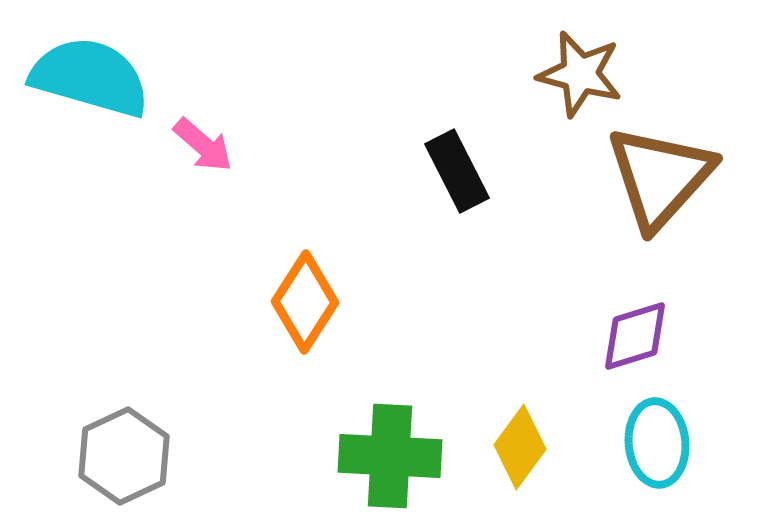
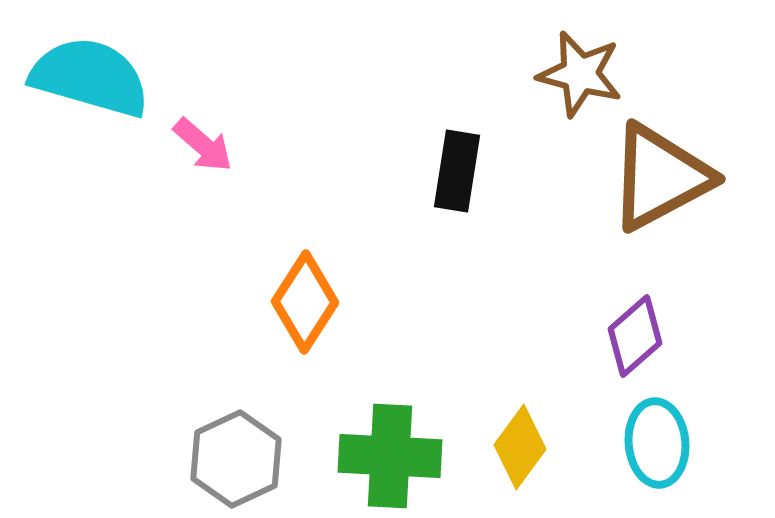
black rectangle: rotated 36 degrees clockwise
brown triangle: rotated 20 degrees clockwise
purple diamond: rotated 24 degrees counterclockwise
gray hexagon: moved 112 px right, 3 px down
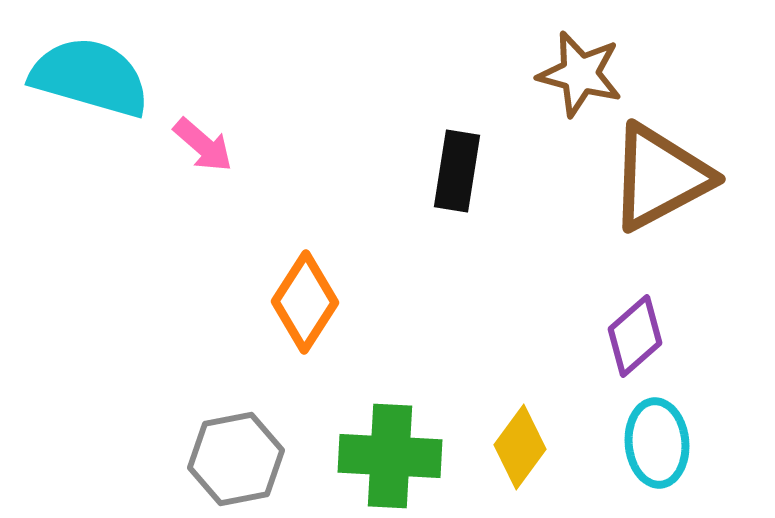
gray hexagon: rotated 14 degrees clockwise
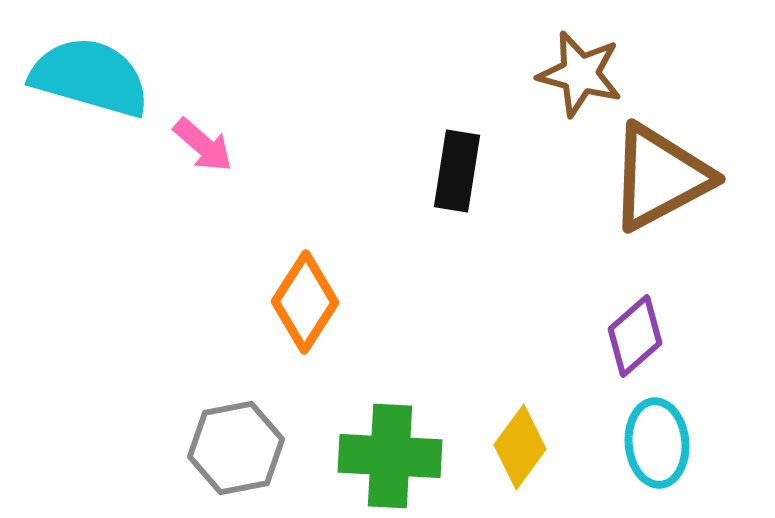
gray hexagon: moved 11 px up
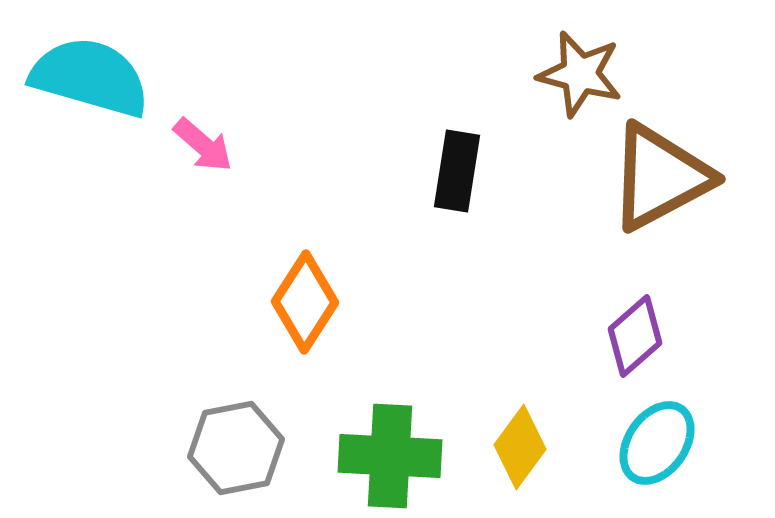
cyan ellipse: rotated 40 degrees clockwise
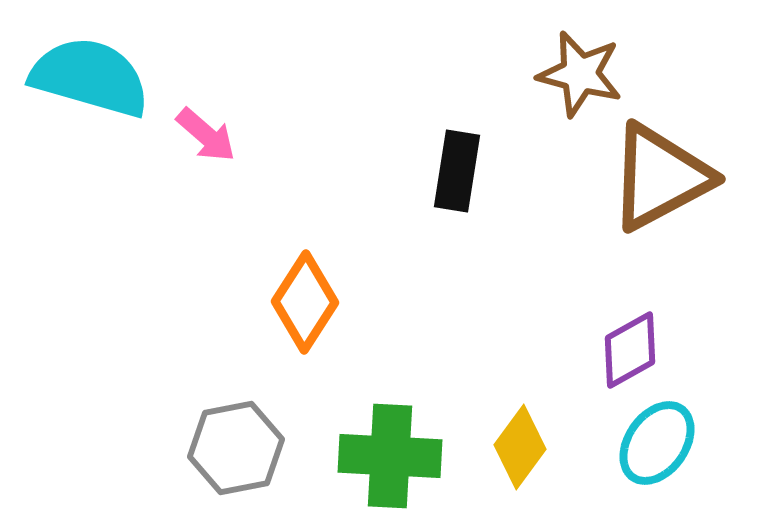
pink arrow: moved 3 px right, 10 px up
purple diamond: moved 5 px left, 14 px down; rotated 12 degrees clockwise
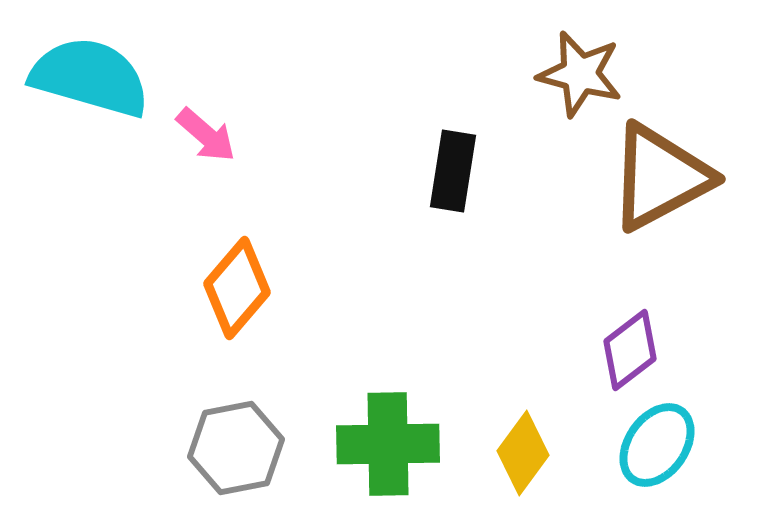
black rectangle: moved 4 px left
orange diamond: moved 68 px left, 14 px up; rotated 8 degrees clockwise
purple diamond: rotated 8 degrees counterclockwise
cyan ellipse: moved 2 px down
yellow diamond: moved 3 px right, 6 px down
green cross: moved 2 px left, 12 px up; rotated 4 degrees counterclockwise
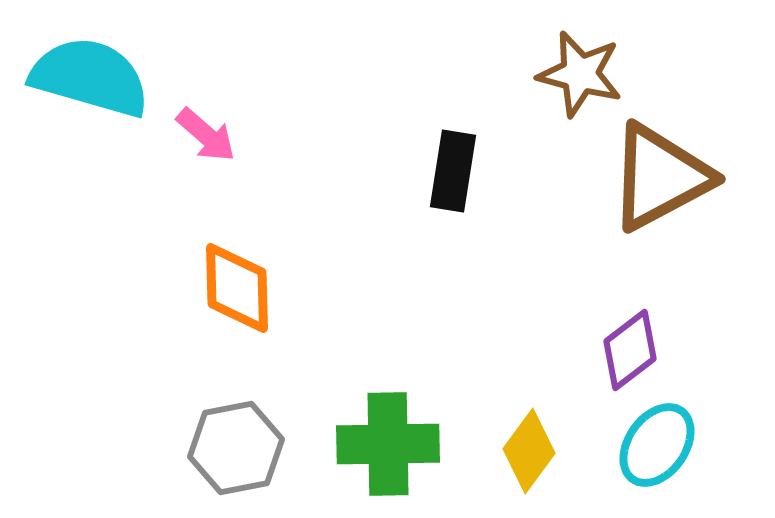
orange diamond: rotated 42 degrees counterclockwise
yellow diamond: moved 6 px right, 2 px up
